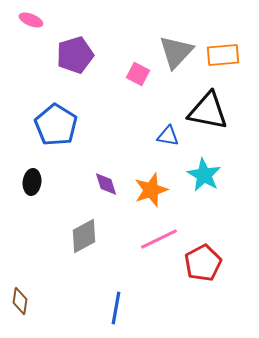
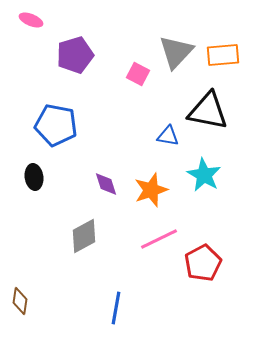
blue pentagon: rotated 21 degrees counterclockwise
black ellipse: moved 2 px right, 5 px up; rotated 15 degrees counterclockwise
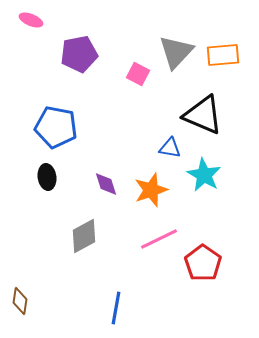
purple pentagon: moved 4 px right, 1 px up; rotated 6 degrees clockwise
black triangle: moved 5 px left, 4 px down; rotated 12 degrees clockwise
blue pentagon: moved 2 px down
blue triangle: moved 2 px right, 12 px down
black ellipse: moved 13 px right
red pentagon: rotated 9 degrees counterclockwise
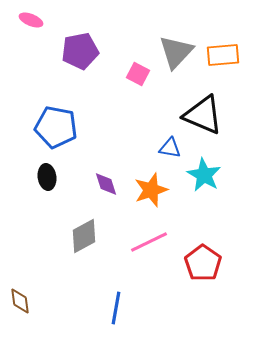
purple pentagon: moved 1 px right, 3 px up
pink line: moved 10 px left, 3 px down
brown diamond: rotated 16 degrees counterclockwise
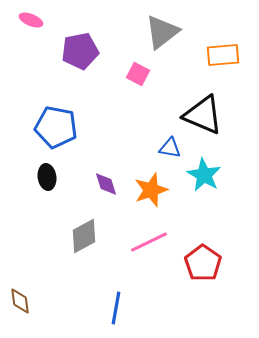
gray triangle: moved 14 px left, 20 px up; rotated 9 degrees clockwise
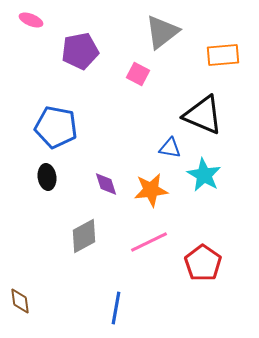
orange star: rotated 12 degrees clockwise
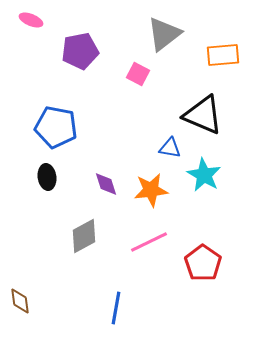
gray triangle: moved 2 px right, 2 px down
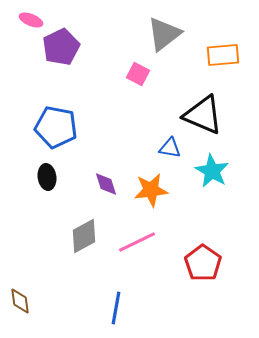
purple pentagon: moved 19 px left, 4 px up; rotated 15 degrees counterclockwise
cyan star: moved 8 px right, 4 px up
pink line: moved 12 px left
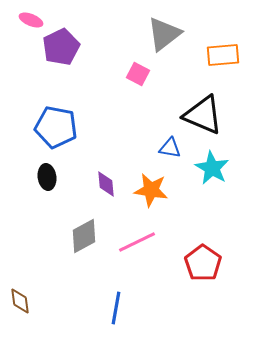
cyan star: moved 3 px up
purple diamond: rotated 12 degrees clockwise
orange star: rotated 16 degrees clockwise
